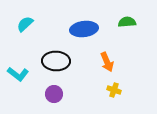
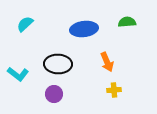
black ellipse: moved 2 px right, 3 px down
yellow cross: rotated 24 degrees counterclockwise
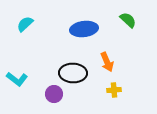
green semicircle: moved 1 px right, 2 px up; rotated 48 degrees clockwise
black ellipse: moved 15 px right, 9 px down
cyan L-shape: moved 1 px left, 5 px down
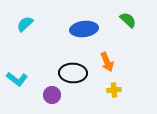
purple circle: moved 2 px left, 1 px down
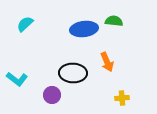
green semicircle: moved 14 px left, 1 px down; rotated 36 degrees counterclockwise
yellow cross: moved 8 px right, 8 px down
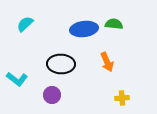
green semicircle: moved 3 px down
black ellipse: moved 12 px left, 9 px up
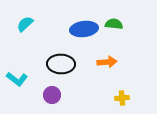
orange arrow: rotated 72 degrees counterclockwise
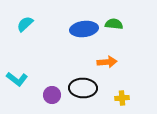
black ellipse: moved 22 px right, 24 px down
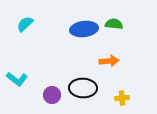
orange arrow: moved 2 px right, 1 px up
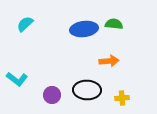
black ellipse: moved 4 px right, 2 px down
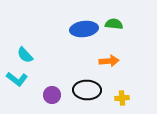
cyan semicircle: moved 31 px down; rotated 90 degrees counterclockwise
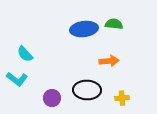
cyan semicircle: moved 1 px up
purple circle: moved 3 px down
